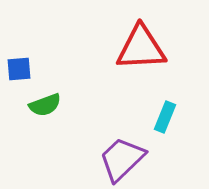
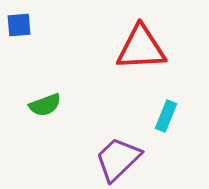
blue square: moved 44 px up
cyan rectangle: moved 1 px right, 1 px up
purple trapezoid: moved 4 px left
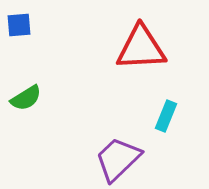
green semicircle: moved 19 px left, 7 px up; rotated 12 degrees counterclockwise
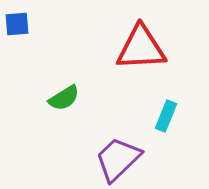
blue square: moved 2 px left, 1 px up
green semicircle: moved 38 px right
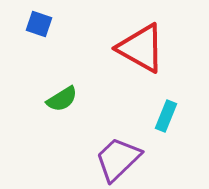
blue square: moved 22 px right; rotated 24 degrees clockwise
red triangle: rotated 32 degrees clockwise
green semicircle: moved 2 px left, 1 px down
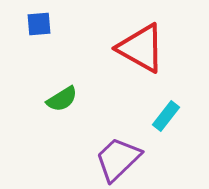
blue square: rotated 24 degrees counterclockwise
cyan rectangle: rotated 16 degrees clockwise
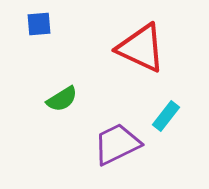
red triangle: rotated 4 degrees counterclockwise
purple trapezoid: moved 1 px left, 15 px up; rotated 18 degrees clockwise
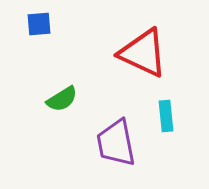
red triangle: moved 2 px right, 5 px down
cyan rectangle: rotated 44 degrees counterclockwise
purple trapezoid: moved 1 px left, 1 px up; rotated 75 degrees counterclockwise
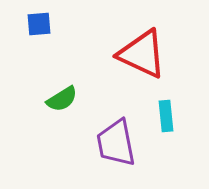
red triangle: moved 1 px left, 1 px down
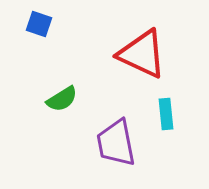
blue square: rotated 24 degrees clockwise
cyan rectangle: moved 2 px up
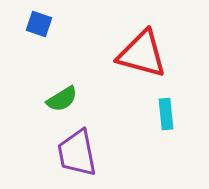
red triangle: rotated 10 degrees counterclockwise
purple trapezoid: moved 39 px left, 10 px down
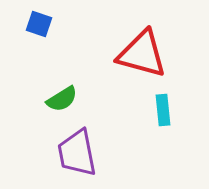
cyan rectangle: moved 3 px left, 4 px up
